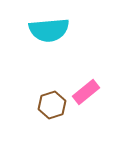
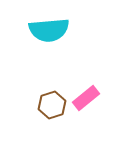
pink rectangle: moved 6 px down
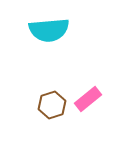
pink rectangle: moved 2 px right, 1 px down
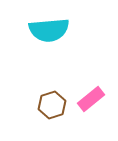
pink rectangle: moved 3 px right
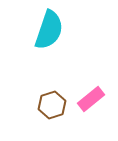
cyan semicircle: rotated 66 degrees counterclockwise
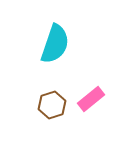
cyan semicircle: moved 6 px right, 14 px down
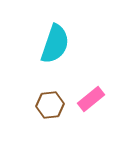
brown hexagon: moved 2 px left; rotated 12 degrees clockwise
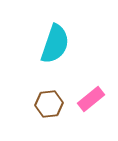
brown hexagon: moved 1 px left, 1 px up
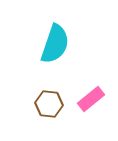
brown hexagon: rotated 12 degrees clockwise
